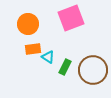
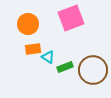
green rectangle: rotated 42 degrees clockwise
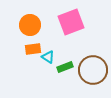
pink square: moved 4 px down
orange circle: moved 2 px right, 1 px down
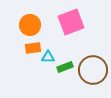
orange rectangle: moved 1 px up
cyan triangle: rotated 32 degrees counterclockwise
